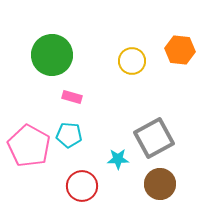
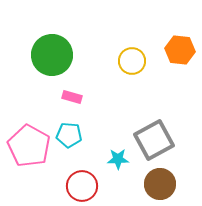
gray square: moved 2 px down
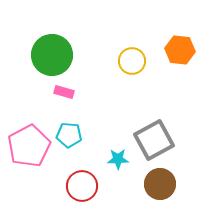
pink rectangle: moved 8 px left, 5 px up
pink pentagon: rotated 15 degrees clockwise
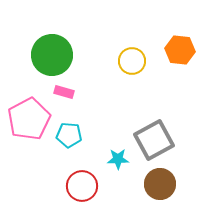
pink pentagon: moved 27 px up
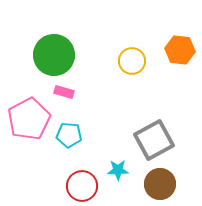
green circle: moved 2 px right
cyan star: moved 11 px down
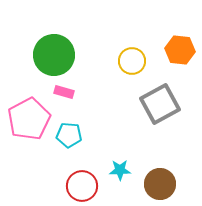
gray square: moved 6 px right, 36 px up
cyan star: moved 2 px right
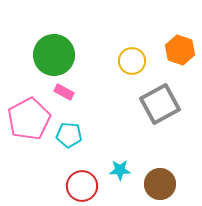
orange hexagon: rotated 12 degrees clockwise
pink rectangle: rotated 12 degrees clockwise
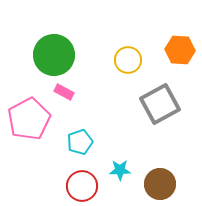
orange hexagon: rotated 16 degrees counterclockwise
yellow circle: moved 4 px left, 1 px up
cyan pentagon: moved 11 px right, 7 px down; rotated 25 degrees counterclockwise
